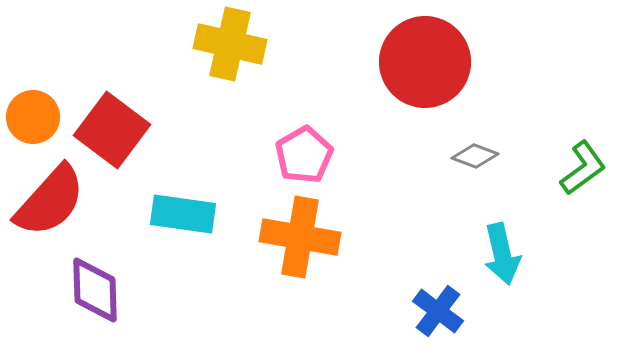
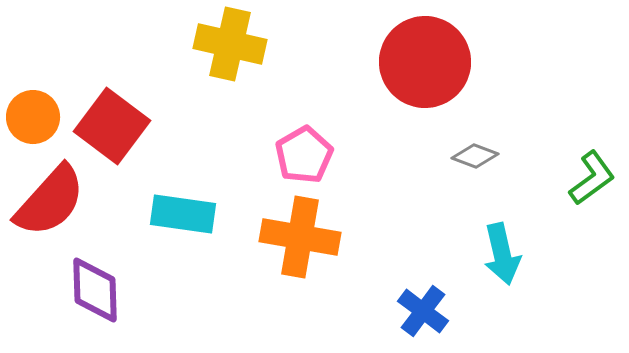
red square: moved 4 px up
green L-shape: moved 9 px right, 10 px down
blue cross: moved 15 px left
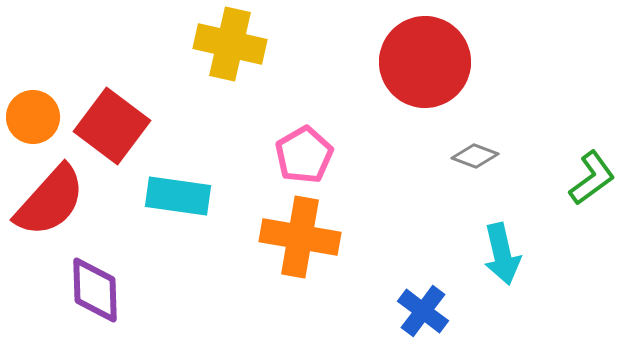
cyan rectangle: moved 5 px left, 18 px up
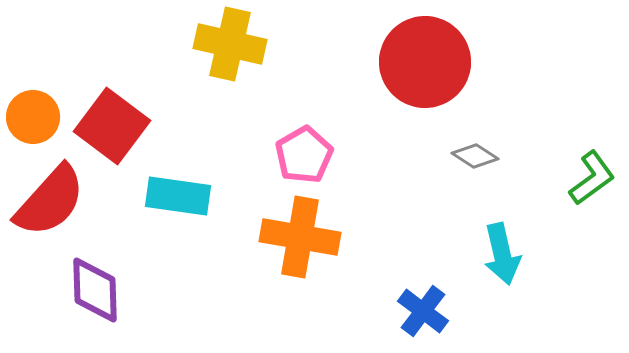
gray diamond: rotated 12 degrees clockwise
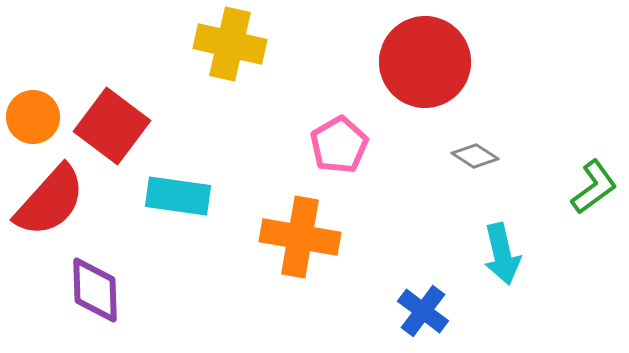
pink pentagon: moved 35 px right, 10 px up
green L-shape: moved 2 px right, 9 px down
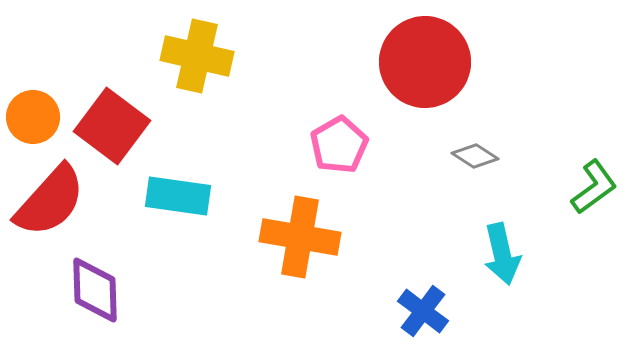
yellow cross: moved 33 px left, 12 px down
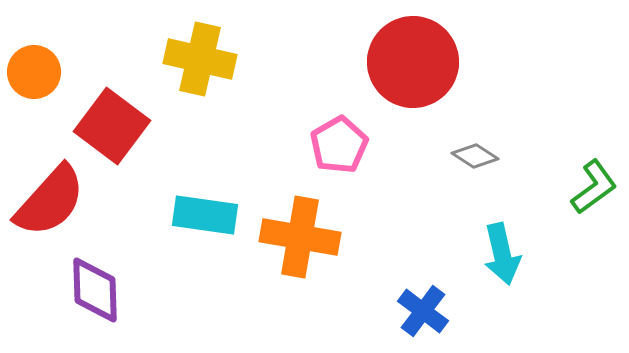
yellow cross: moved 3 px right, 3 px down
red circle: moved 12 px left
orange circle: moved 1 px right, 45 px up
cyan rectangle: moved 27 px right, 19 px down
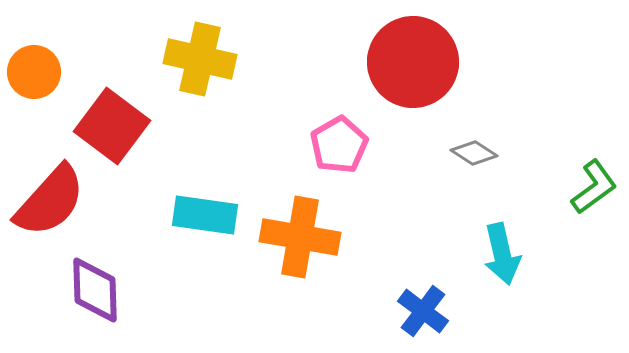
gray diamond: moved 1 px left, 3 px up
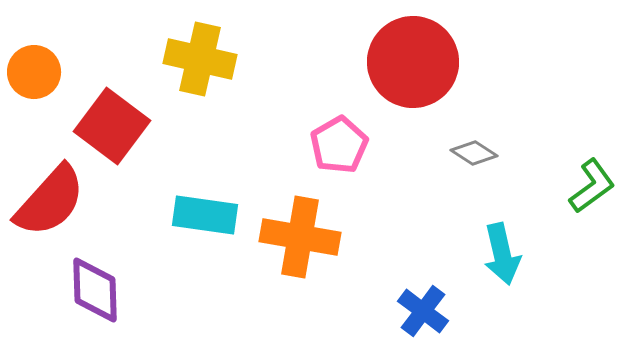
green L-shape: moved 2 px left, 1 px up
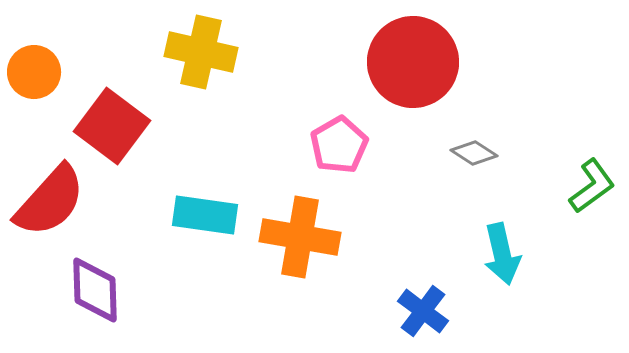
yellow cross: moved 1 px right, 7 px up
